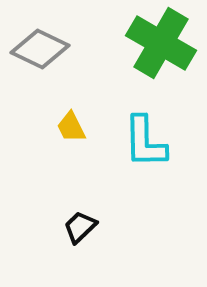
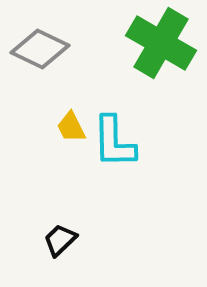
cyan L-shape: moved 31 px left
black trapezoid: moved 20 px left, 13 px down
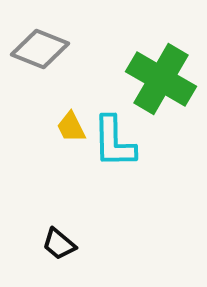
green cross: moved 36 px down
gray diamond: rotated 4 degrees counterclockwise
black trapezoid: moved 1 px left, 4 px down; rotated 96 degrees counterclockwise
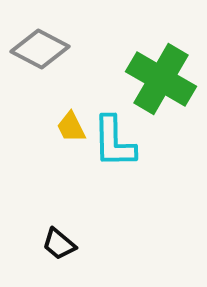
gray diamond: rotated 6 degrees clockwise
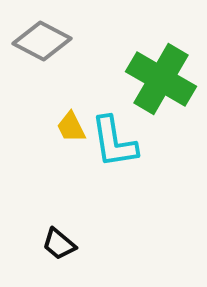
gray diamond: moved 2 px right, 8 px up
cyan L-shape: rotated 8 degrees counterclockwise
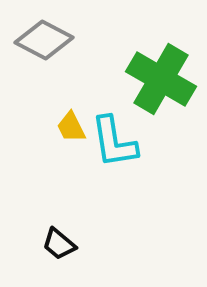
gray diamond: moved 2 px right, 1 px up
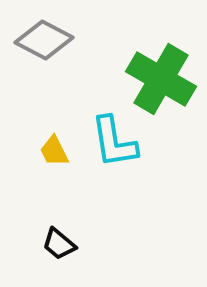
yellow trapezoid: moved 17 px left, 24 px down
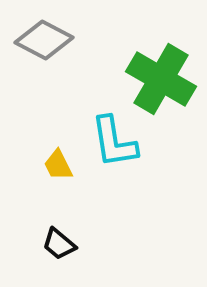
yellow trapezoid: moved 4 px right, 14 px down
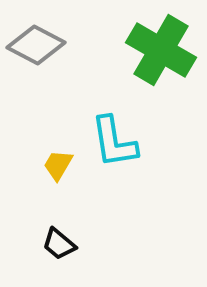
gray diamond: moved 8 px left, 5 px down
green cross: moved 29 px up
yellow trapezoid: rotated 56 degrees clockwise
